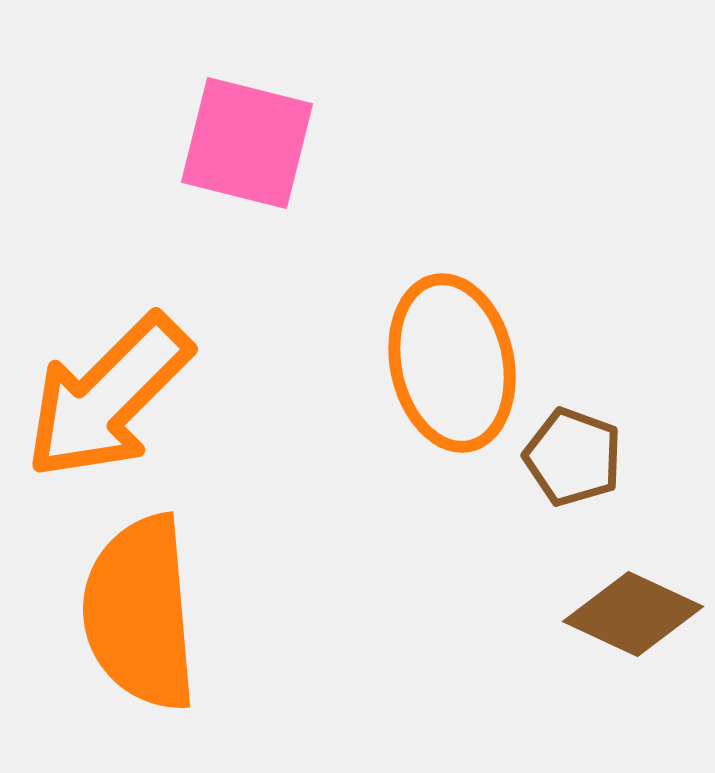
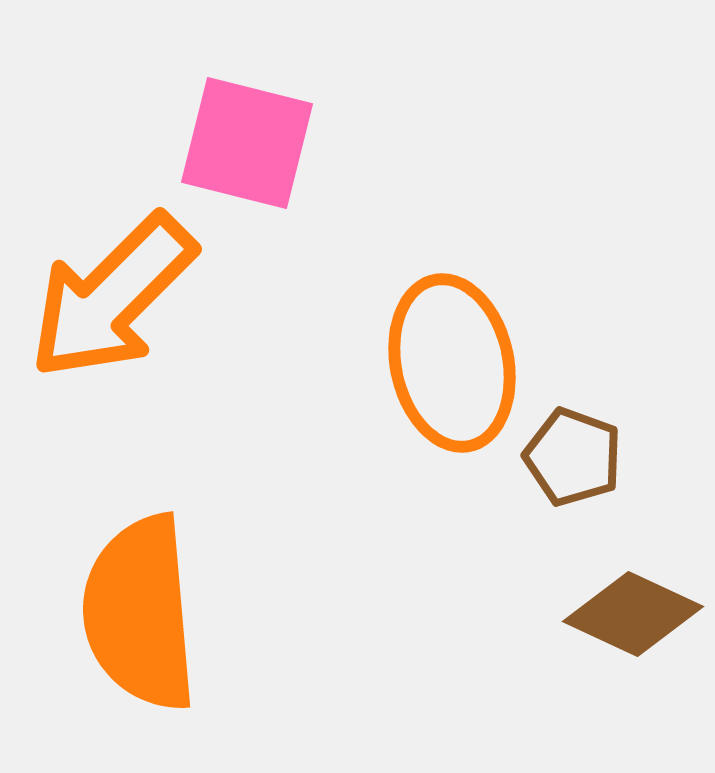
orange arrow: moved 4 px right, 100 px up
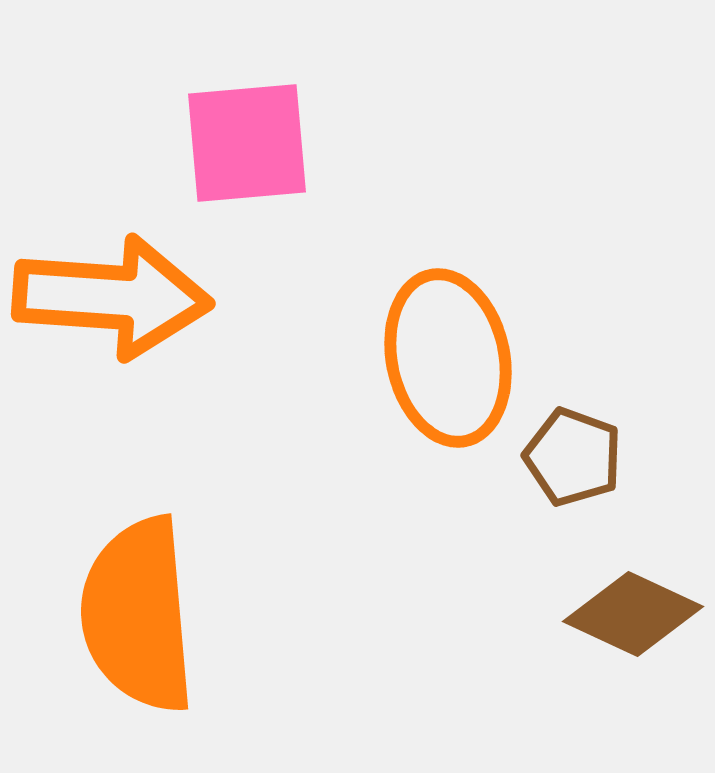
pink square: rotated 19 degrees counterclockwise
orange arrow: rotated 131 degrees counterclockwise
orange ellipse: moved 4 px left, 5 px up
orange semicircle: moved 2 px left, 2 px down
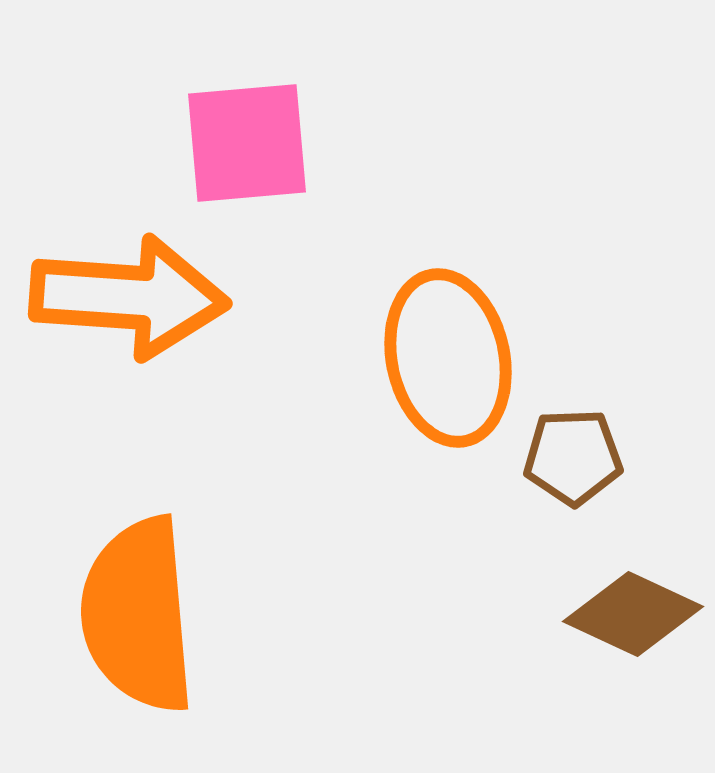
orange arrow: moved 17 px right
brown pentagon: rotated 22 degrees counterclockwise
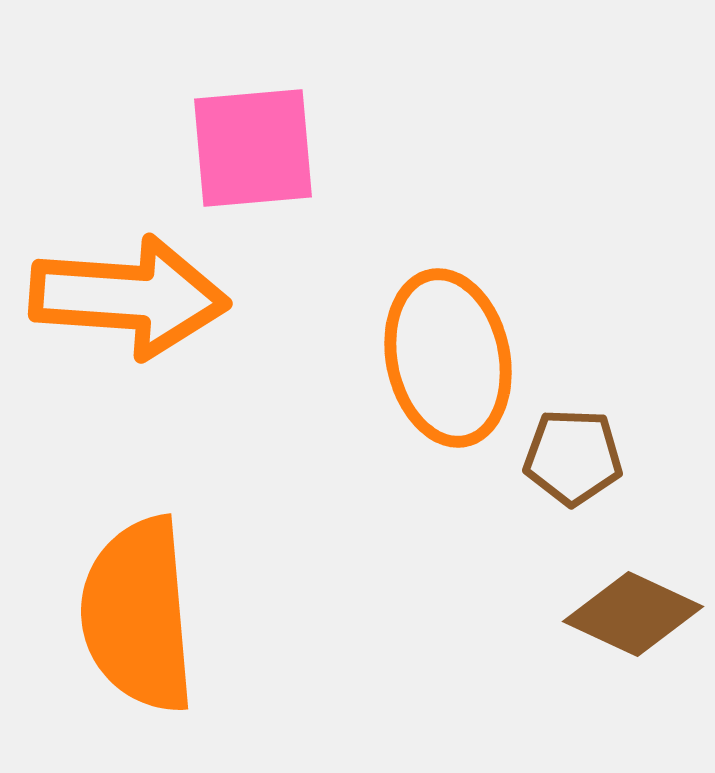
pink square: moved 6 px right, 5 px down
brown pentagon: rotated 4 degrees clockwise
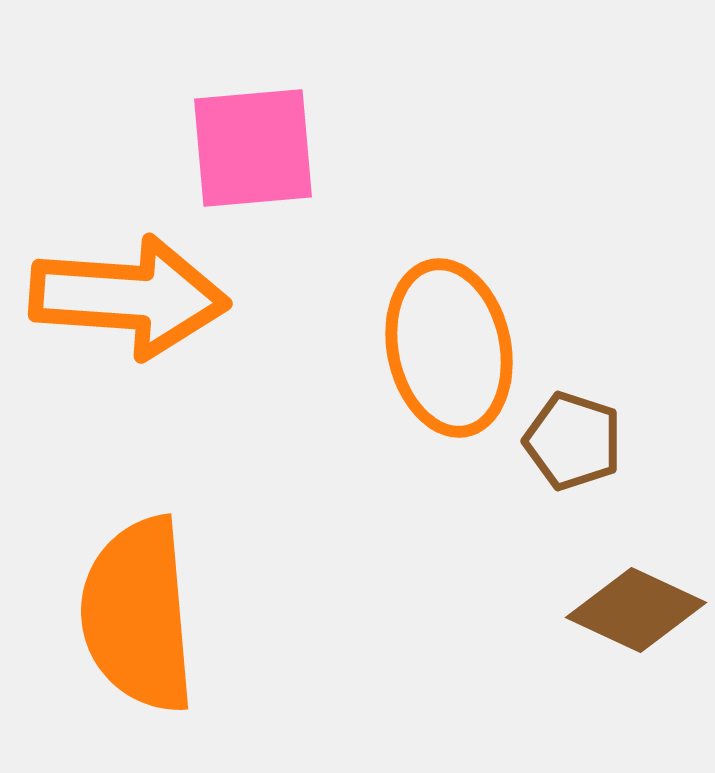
orange ellipse: moved 1 px right, 10 px up
brown pentagon: moved 16 px up; rotated 16 degrees clockwise
brown diamond: moved 3 px right, 4 px up
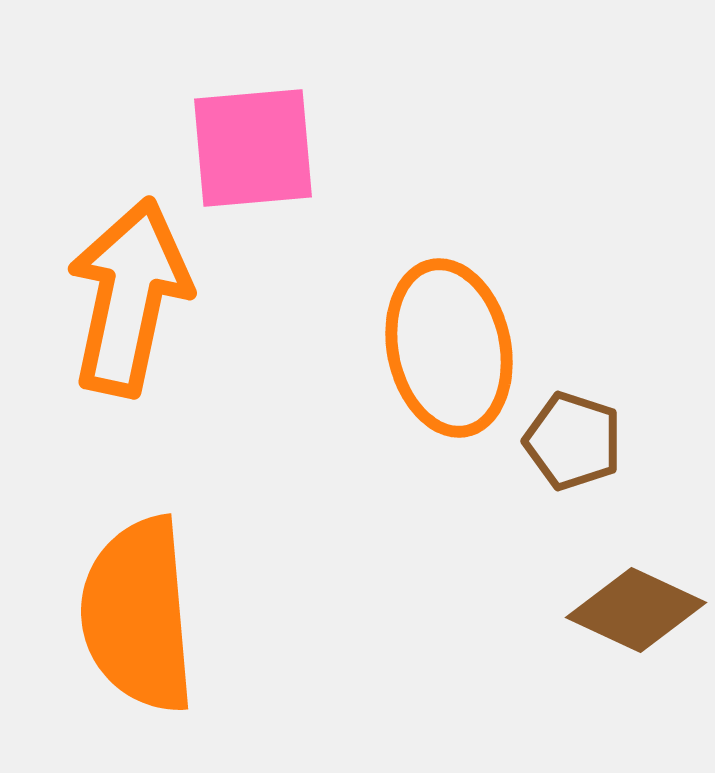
orange arrow: rotated 82 degrees counterclockwise
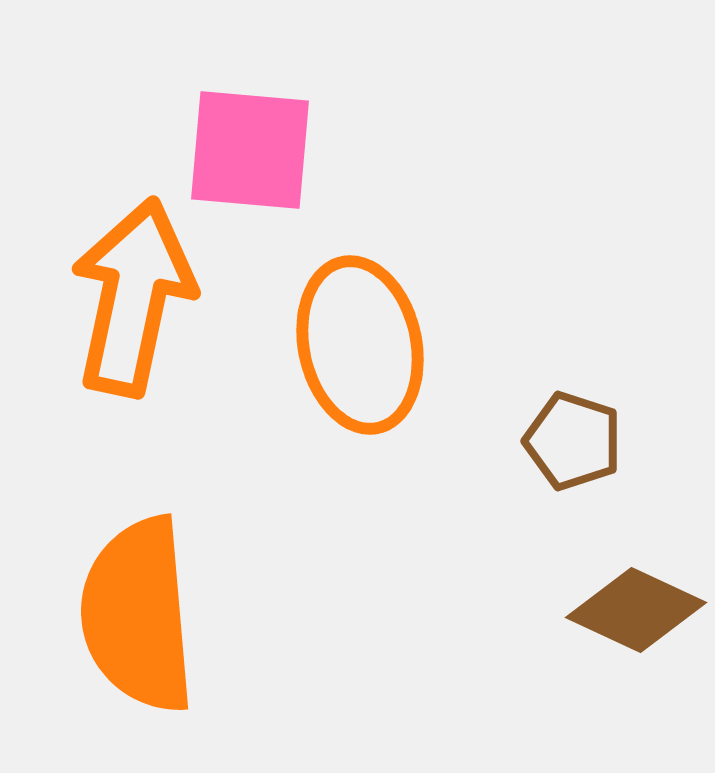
pink square: moved 3 px left, 2 px down; rotated 10 degrees clockwise
orange arrow: moved 4 px right
orange ellipse: moved 89 px left, 3 px up
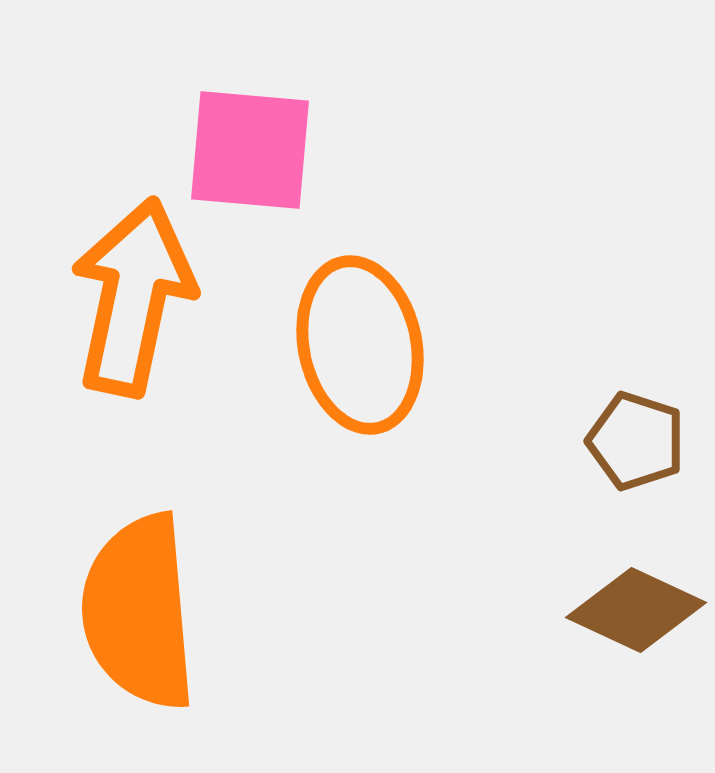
brown pentagon: moved 63 px right
orange semicircle: moved 1 px right, 3 px up
